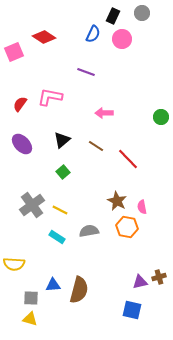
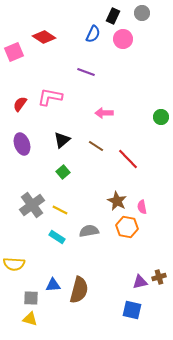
pink circle: moved 1 px right
purple ellipse: rotated 25 degrees clockwise
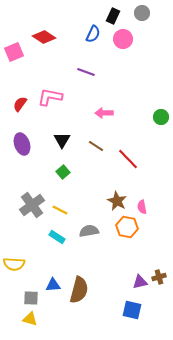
black triangle: rotated 18 degrees counterclockwise
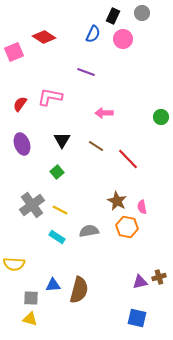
green square: moved 6 px left
blue square: moved 5 px right, 8 px down
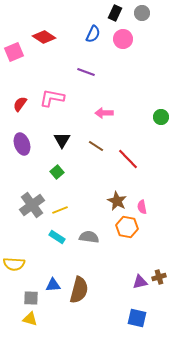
black rectangle: moved 2 px right, 3 px up
pink L-shape: moved 2 px right, 1 px down
yellow line: rotated 49 degrees counterclockwise
gray semicircle: moved 6 px down; rotated 18 degrees clockwise
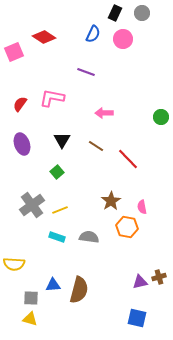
brown star: moved 6 px left; rotated 12 degrees clockwise
cyan rectangle: rotated 14 degrees counterclockwise
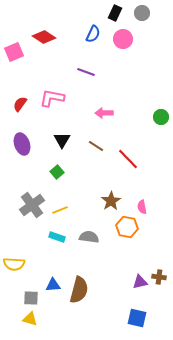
brown cross: rotated 24 degrees clockwise
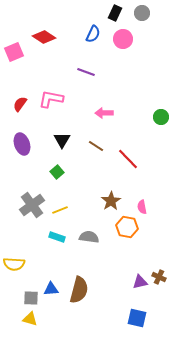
pink L-shape: moved 1 px left, 1 px down
brown cross: rotated 16 degrees clockwise
blue triangle: moved 2 px left, 4 px down
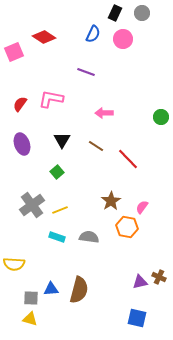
pink semicircle: rotated 48 degrees clockwise
